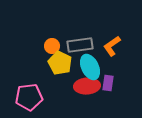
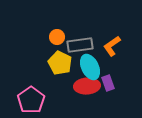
orange circle: moved 5 px right, 9 px up
purple rectangle: rotated 28 degrees counterclockwise
pink pentagon: moved 2 px right, 3 px down; rotated 28 degrees counterclockwise
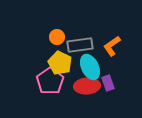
pink pentagon: moved 19 px right, 19 px up
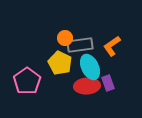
orange circle: moved 8 px right, 1 px down
pink pentagon: moved 23 px left
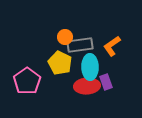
orange circle: moved 1 px up
cyan ellipse: rotated 25 degrees clockwise
purple rectangle: moved 2 px left, 1 px up
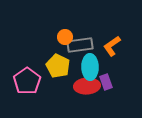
yellow pentagon: moved 2 px left, 3 px down
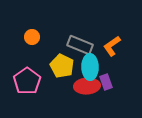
orange circle: moved 33 px left
gray rectangle: rotated 30 degrees clockwise
yellow pentagon: moved 4 px right
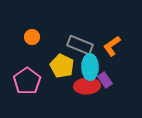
purple rectangle: moved 1 px left, 2 px up; rotated 14 degrees counterclockwise
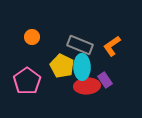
cyan ellipse: moved 8 px left
